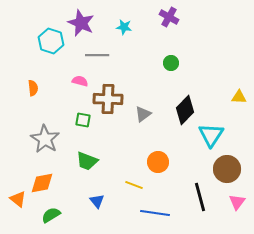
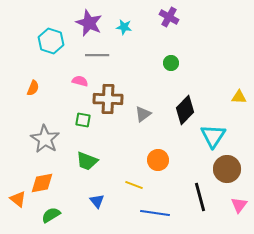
purple star: moved 8 px right
orange semicircle: rotated 28 degrees clockwise
cyan triangle: moved 2 px right, 1 px down
orange circle: moved 2 px up
pink triangle: moved 2 px right, 3 px down
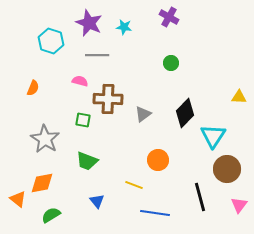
black diamond: moved 3 px down
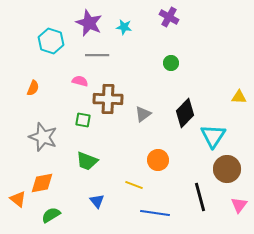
gray star: moved 2 px left, 2 px up; rotated 12 degrees counterclockwise
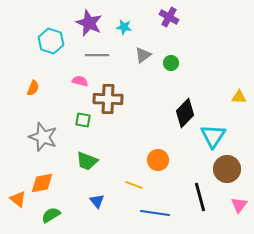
gray triangle: moved 59 px up
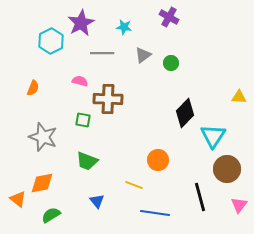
purple star: moved 8 px left; rotated 20 degrees clockwise
cyan hexagon: rotated 15 degrees clockwise
gray line: moved 5 px right, 2 px up
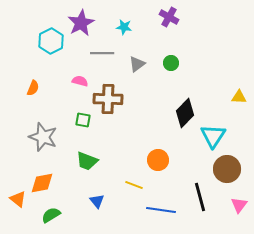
gray triangle: moved 6 px left, 9 px down
blue line: moved 6 px right, 3 px up
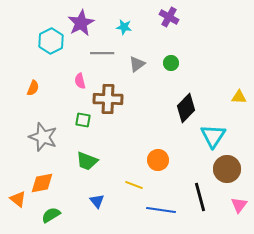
pink semicircle: rotated 119 degrees counterclockwise
black diamond: moved 1 px right, 5 px up
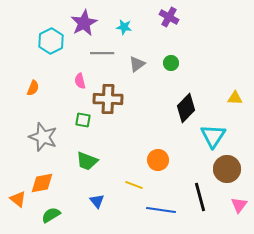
purple star: moved 3 px right
yellow triangle: moved 4 px left, 1 px down
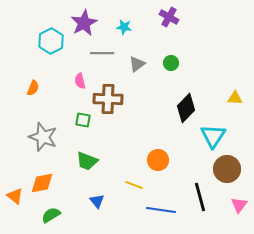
orange triangle: moved 3 px left, 3 px up
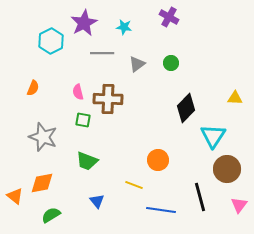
pink semicircle: moved 2 px left, 11 px down
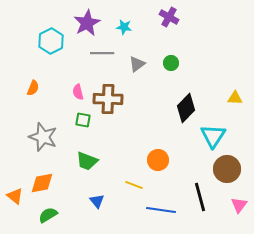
purple star: moved 3 px right
green semicircle: moved 3 px left
